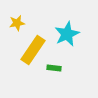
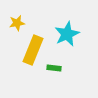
yellow rectangle: rotated 12 degrees counterclockwise
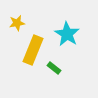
cyan star: rotated 15 degrees counterclockwise
green rectangle: rotated 32 degrees clockwise
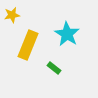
yellow star: moved 5 px left, 8 px up
yellow rectangle: moved 5 px left, 5 px up
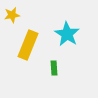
green rectangle: rotated 48 degrees clockwise
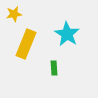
yellow star: moved 2 px right, 1 px up
yellow rectangle: moved 2 px left, 1 px up
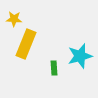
yellow star: moved 5 px down; rotated 14 degrees clockwise
cyan star: moved 13 px right, 22 px down; rotated 25 degrees clockwise
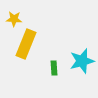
cyan star: moved 2 px right, 5 px down
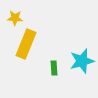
yellow star: moved 1 px right, 1 px up
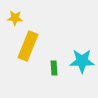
yellow rectangle: moved 2 px right, 2 px down
cyan star: rotated 15 degrees clockwise
